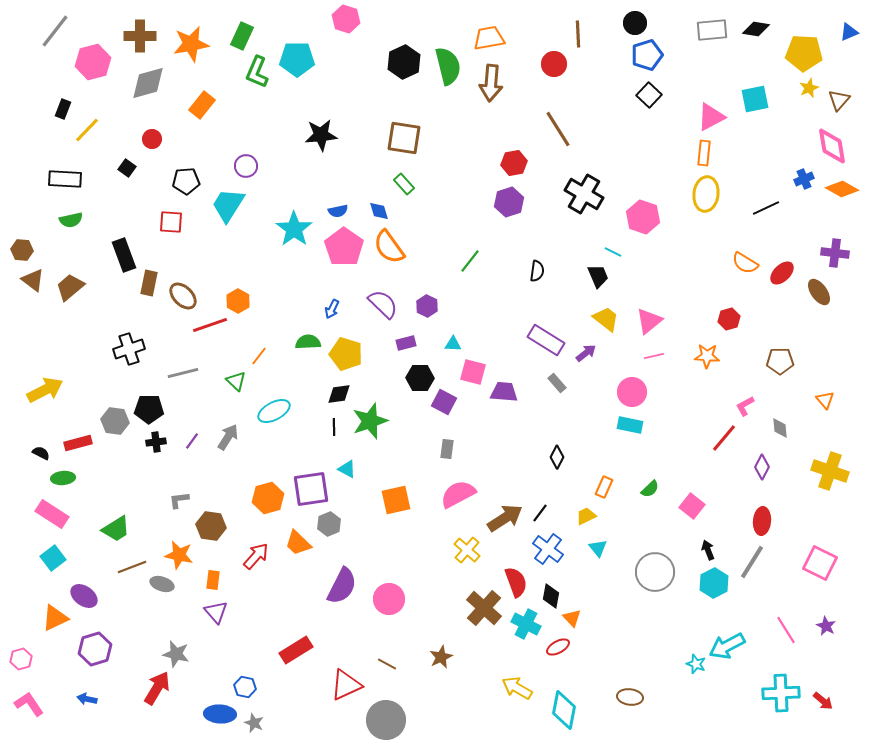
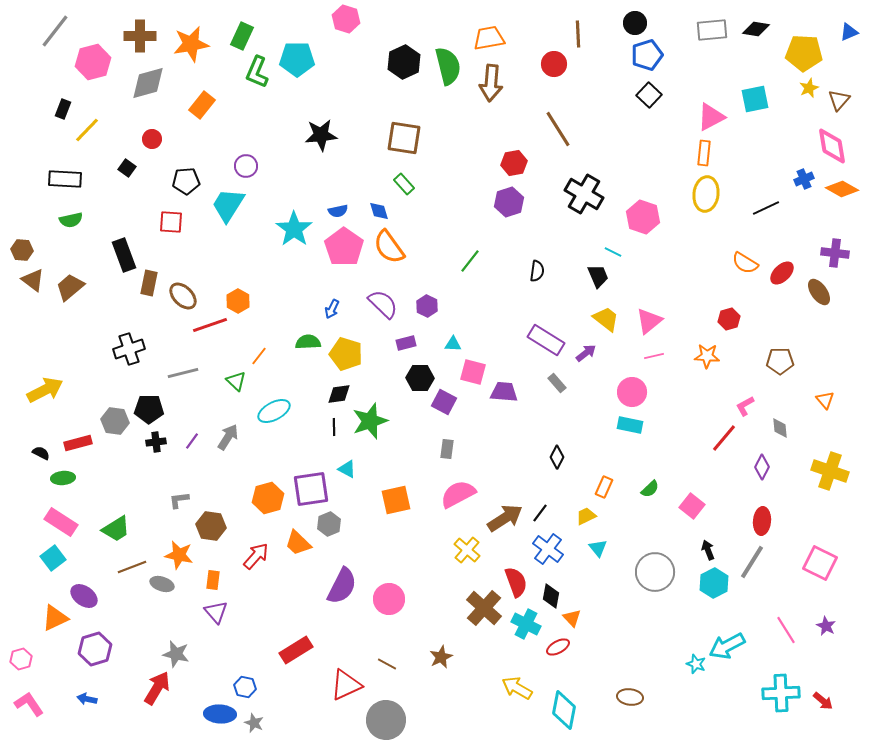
pink rectangle at (52, 514): moved 9 px right, 8 px down
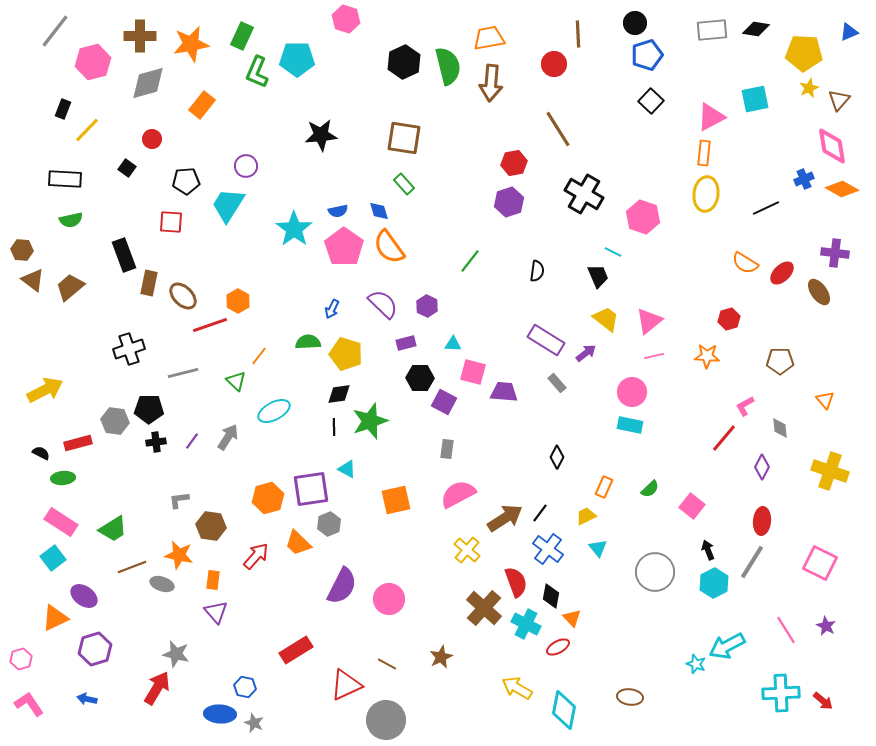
black square at (649, 95): moved 2 px right, 6 px down
green trapezoid at (116, 529): moved 3 px left
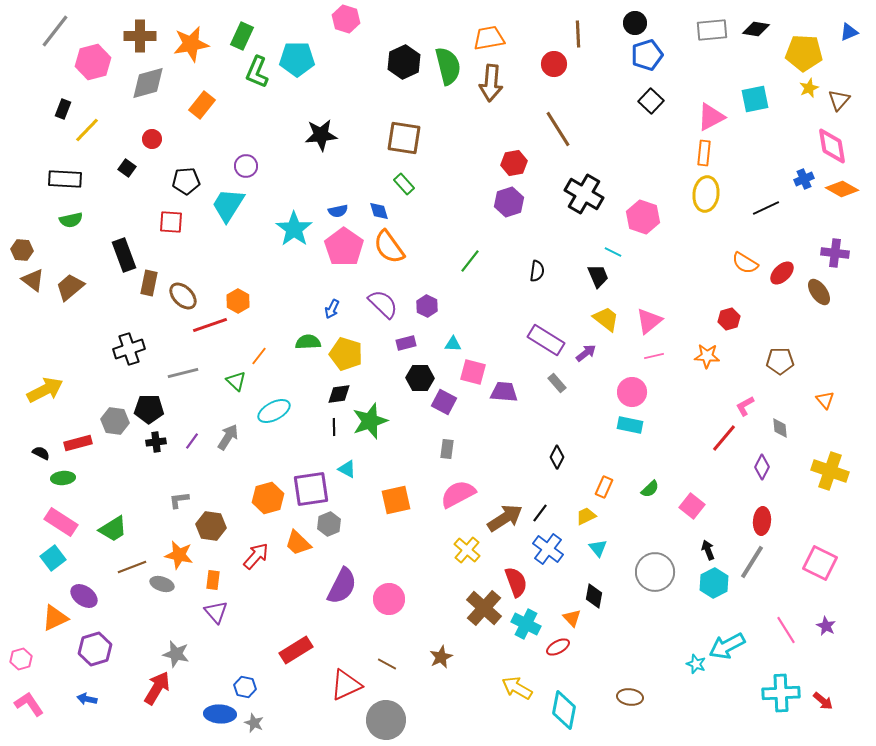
black diamond at (551, 596): moved 43 px right
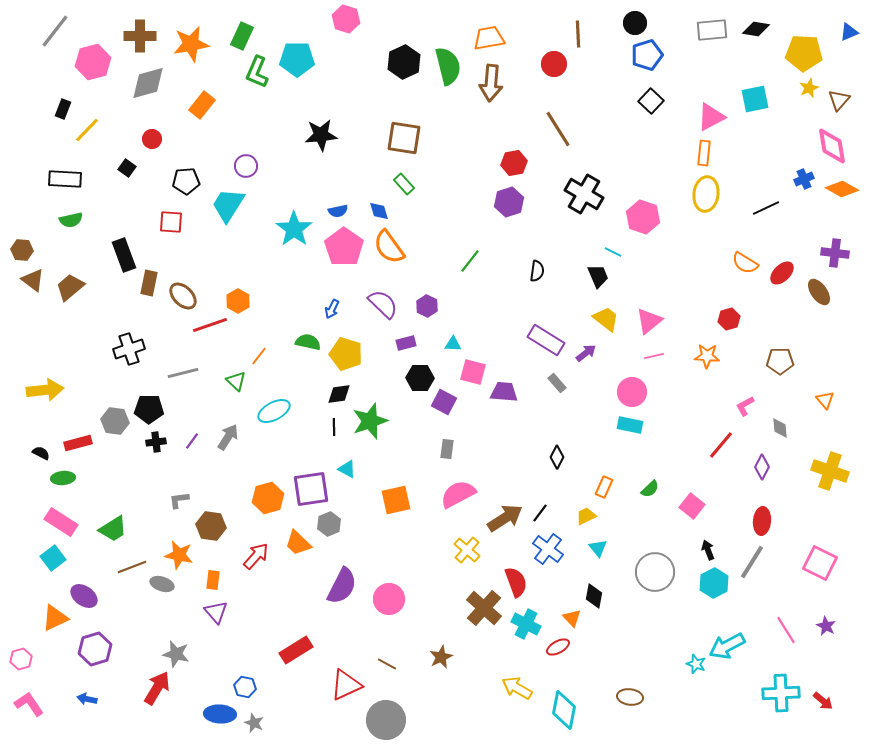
green semicircle at (308, 342): rotated 15 degrees clockwise
yellow arrow at (45, 390): rotated 21 degrees clockwise
red line at (724, 438): moved 3 px left, 7 px down
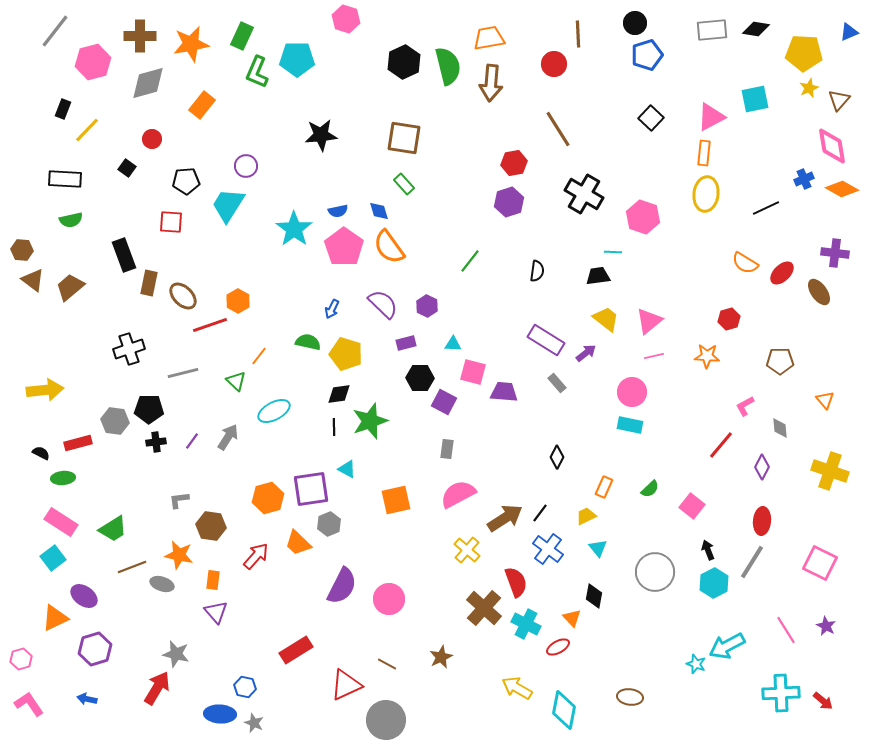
black square at (651, 101): moved 17 px down
cyan line at (613, 252): rotated 24 degrees counterclockwise
black trapezoid at (598, 276): rotated 75 degrees counterclockwise
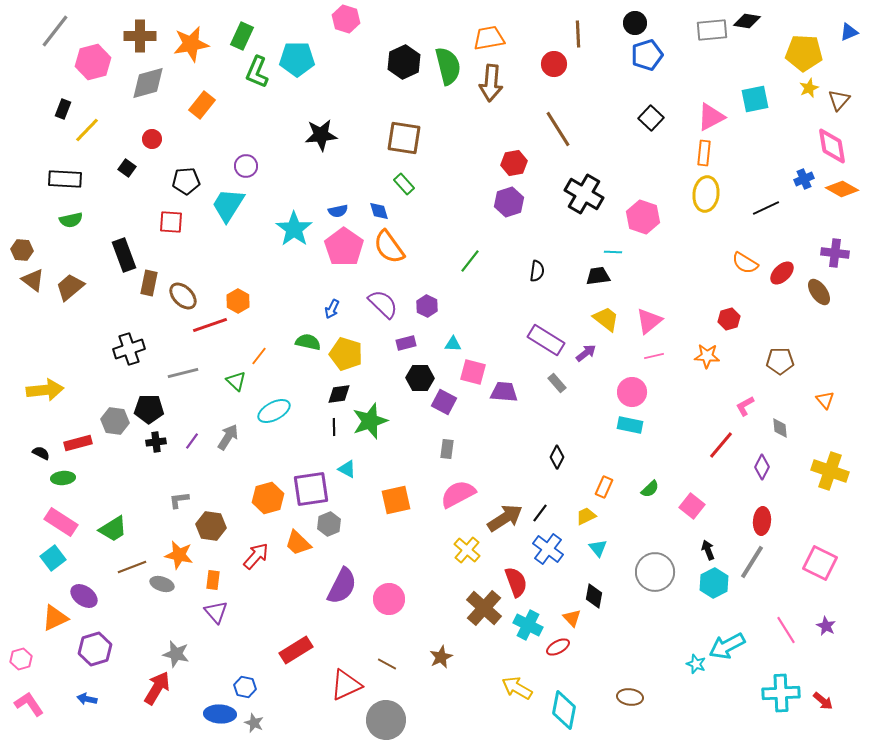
black diamond at (756, 29): moved 9 px left, 8 px up
cyan cross at (526, 624): moved 2 px right, 1 px down
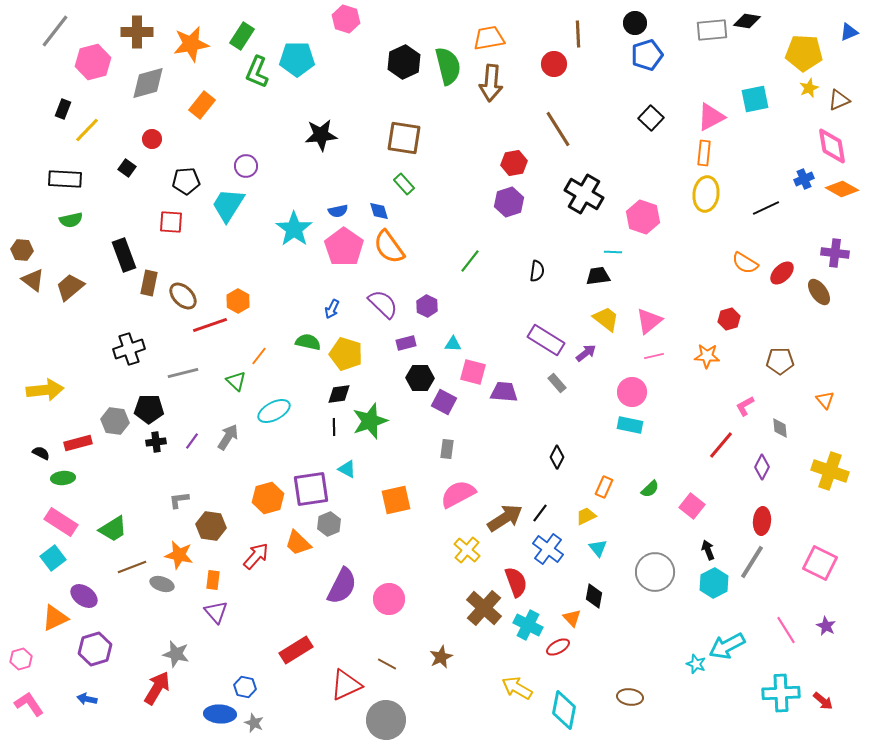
brown cross at (140, 36): moved 3 px left, 4 px up
green rectangle at (242, 36): rotated 8 degrees clockwise
brown triangle at (839, 100): rotated 25 degrees clockwise
